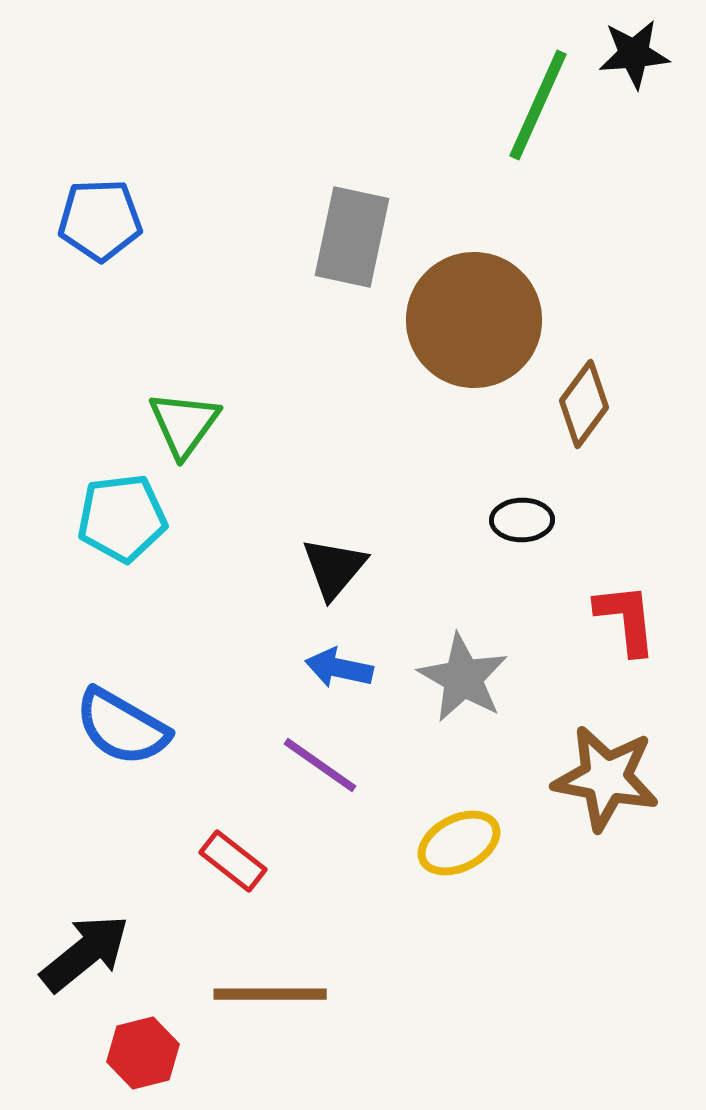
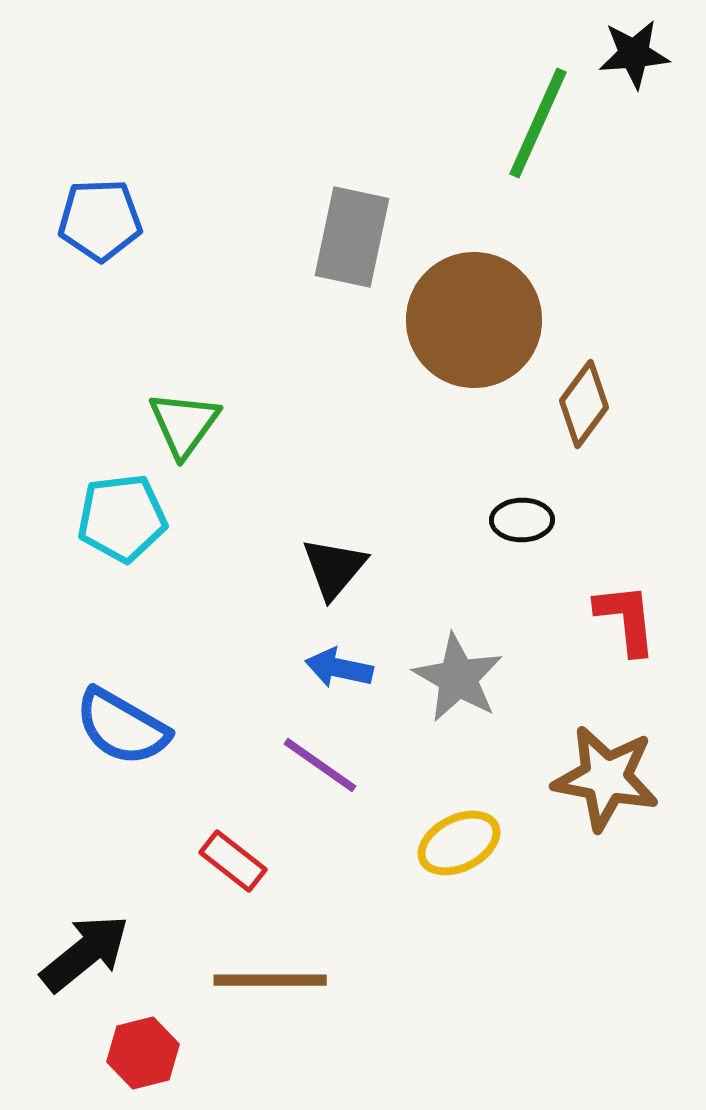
green line: moved 18 px down
gray star: moved 5 px left
brown line: moved 14 px up
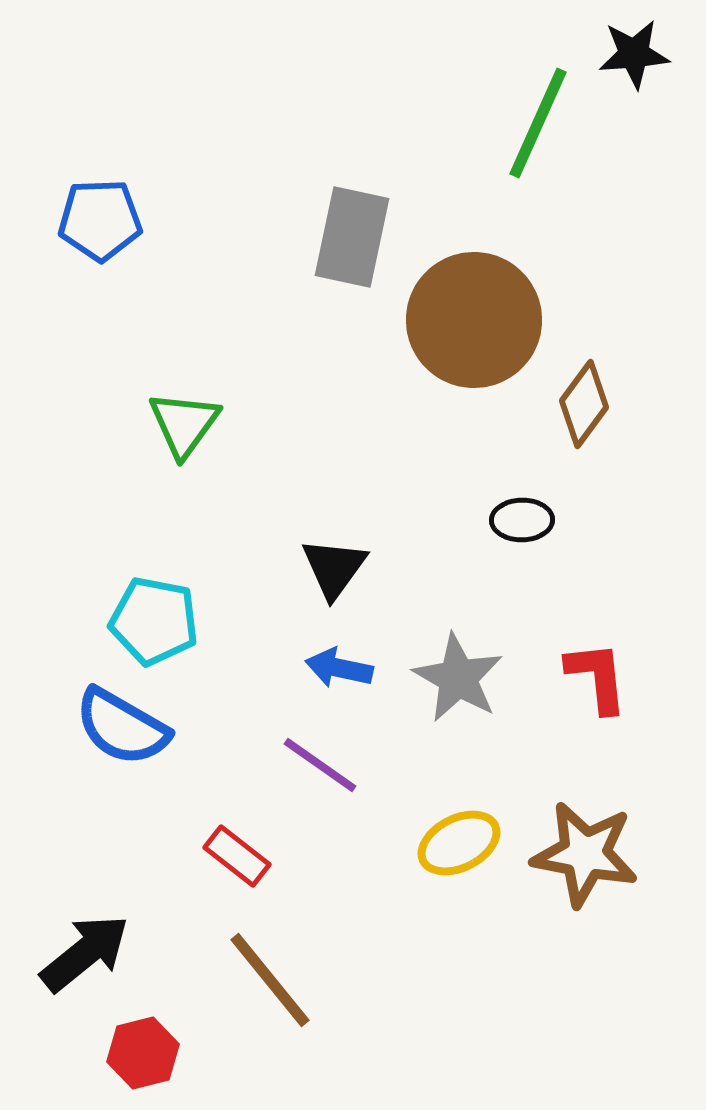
cyan pentagon: moved 32 px right, 103 px down; rotated 18 degrees clockwise
black triangle: rotated 4 degrees counterclockwise
red L-shape: moved 29 px left, 58 px down
brown star: moved 21 px left, 76 px down
red rectangle: moved 4 px right, 5 px up
brown line: rotated 51 degrees clockwise
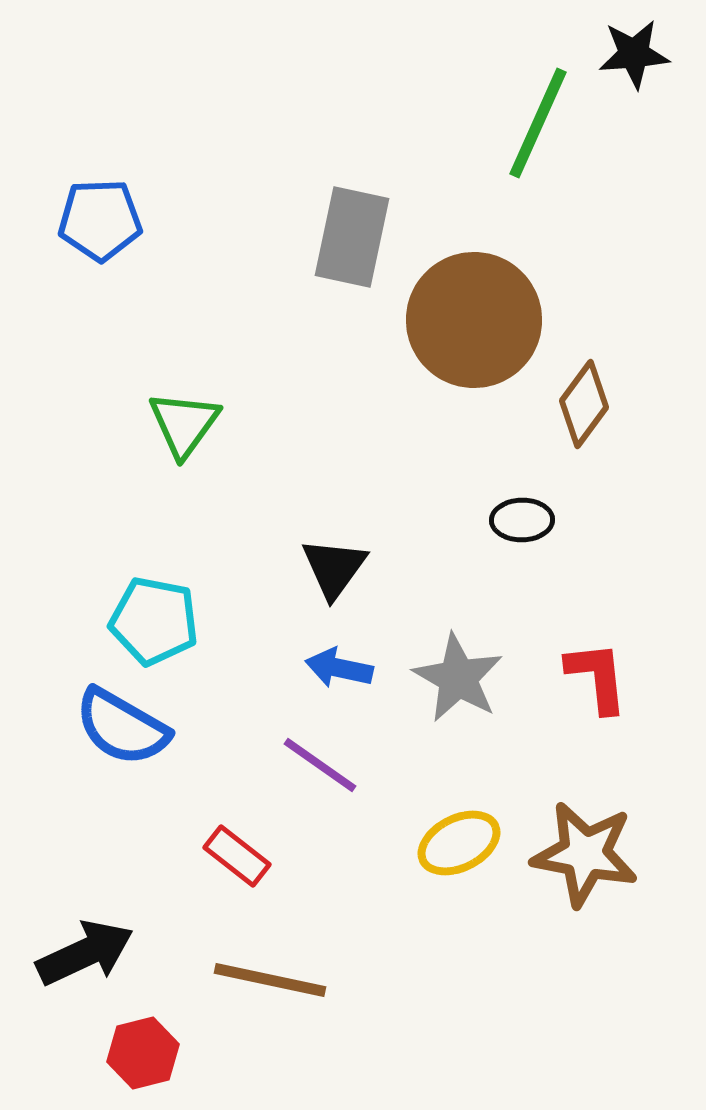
black arrow: rotated 14 degrees clockwise
brown line: rotated 39 degrees counterclockwise
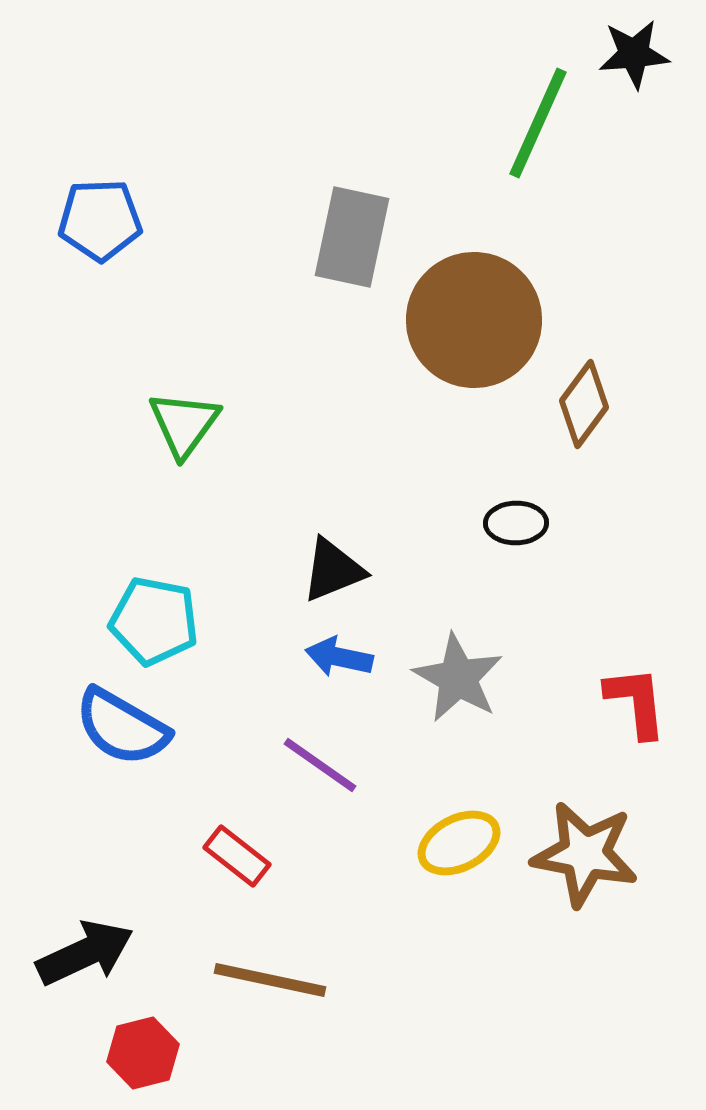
black ellipse: moved 6 px left, 3 px down
black triangle: moved 1 px left, 2 px down; rotated 32 degrees clockwise
blue arrow: moved 11 px up
red L-shape: moved 39 px right, 25 px down
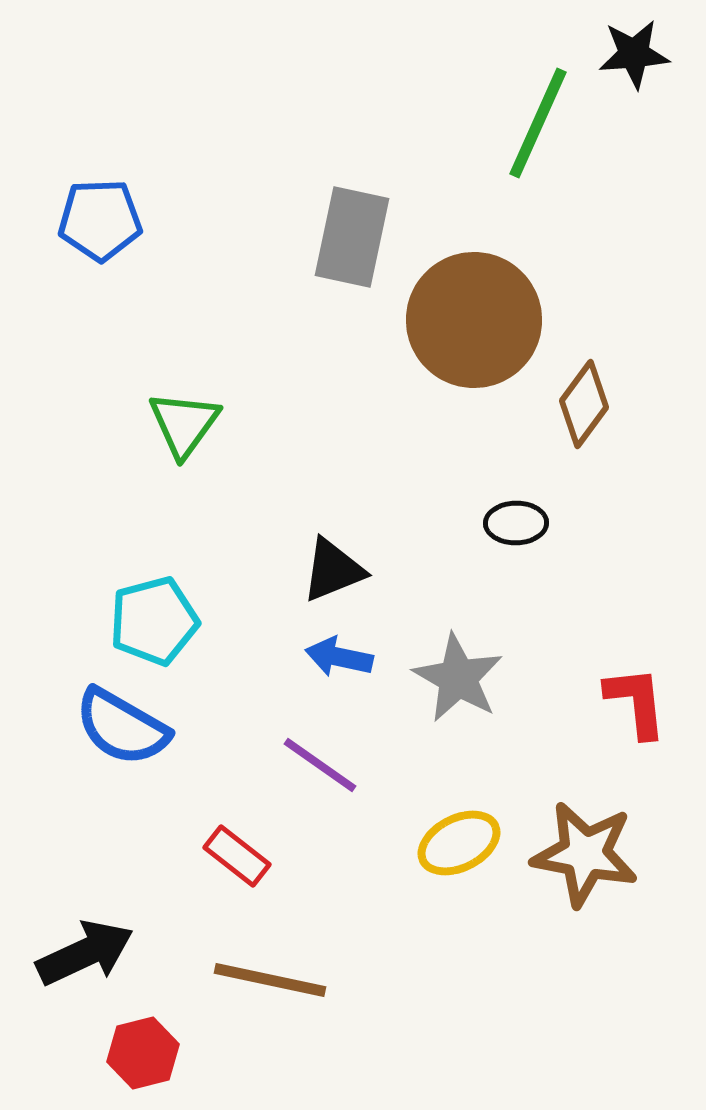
cyan pentagon: rotated 26 degrees counterclockwise
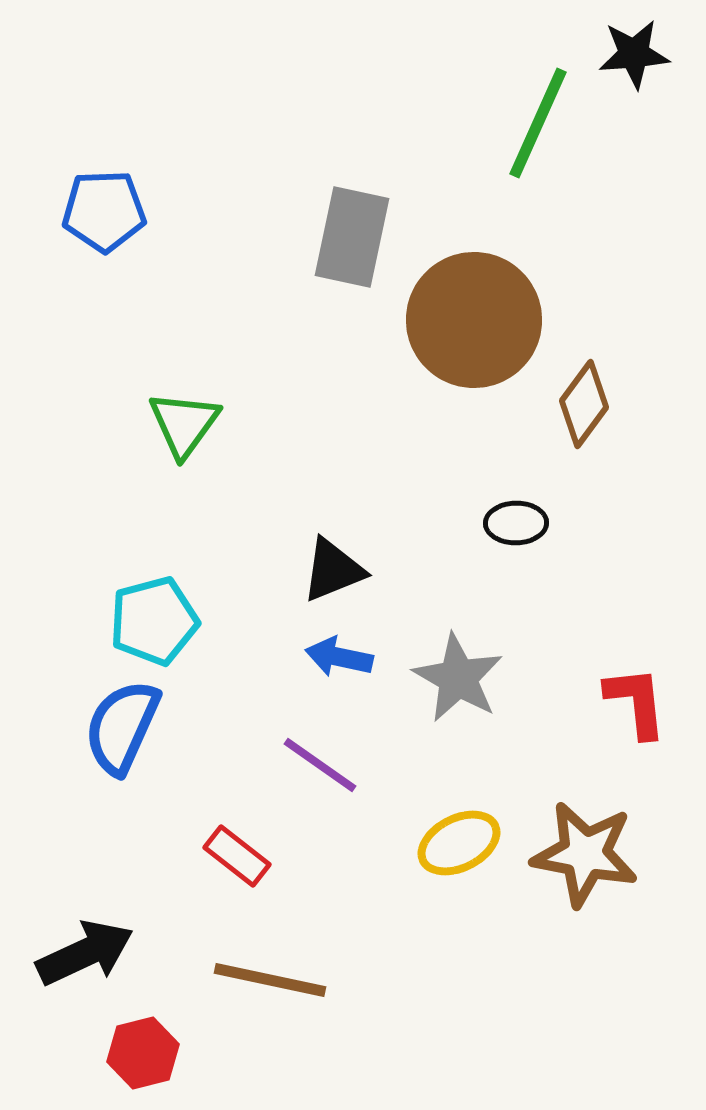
blue pentagon: moved 4 px right, 9 px up
blue semicircle: rotated 84 degrees clockwise
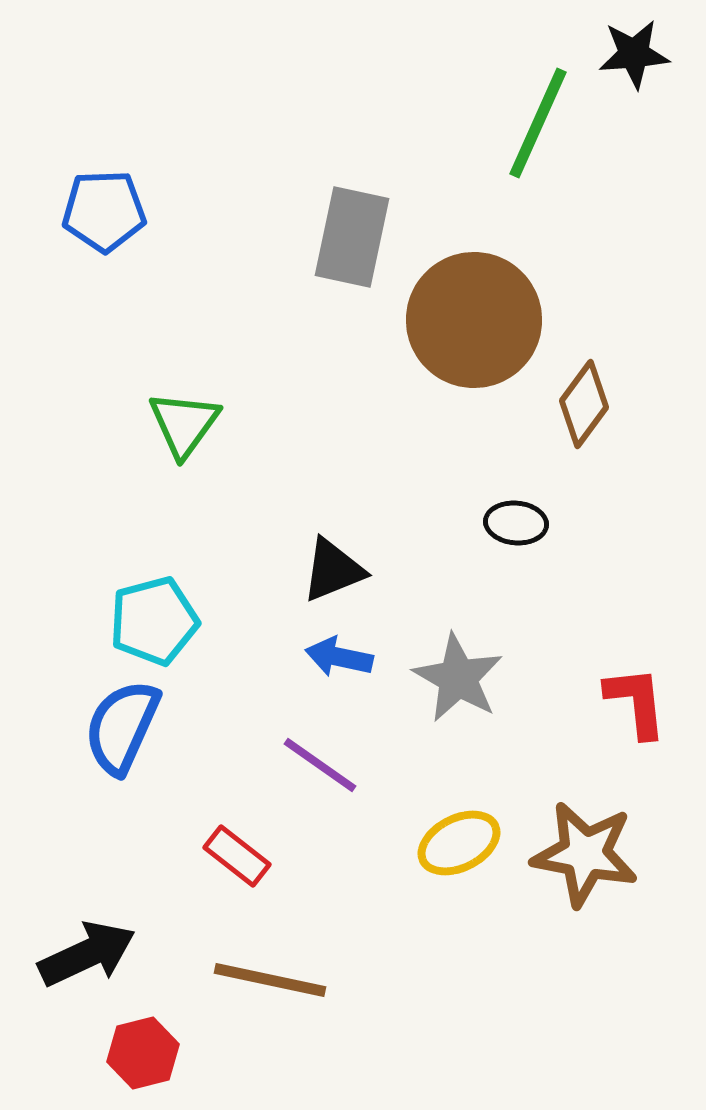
black ellipse: rotated 6 degrees clockwise
black arrow: moved 2 px right, 1 px down
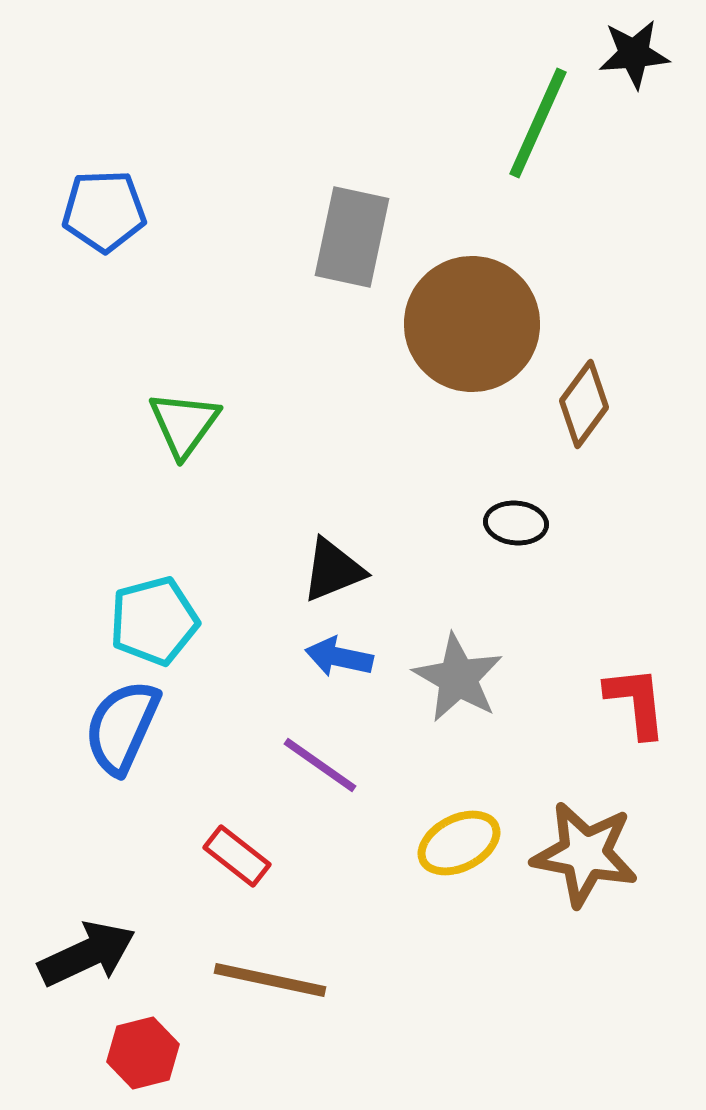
brown circle: moved 2 px left, 4 px down
